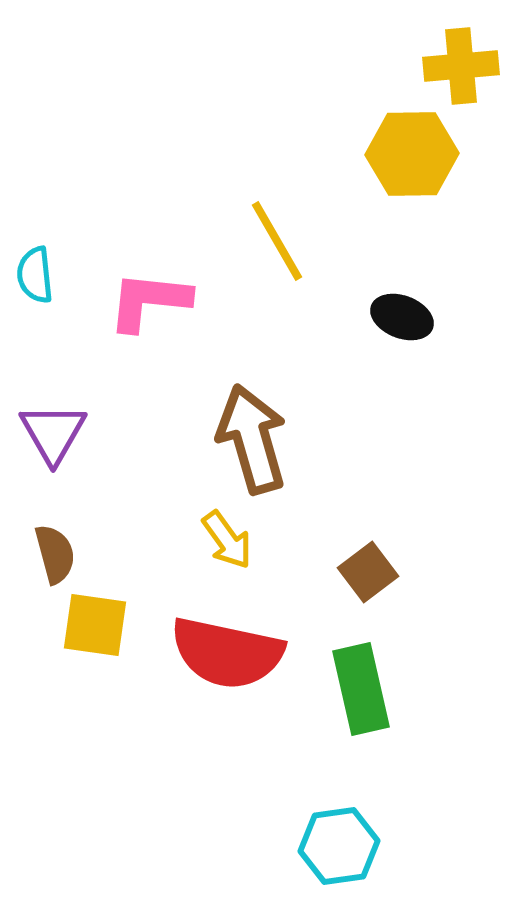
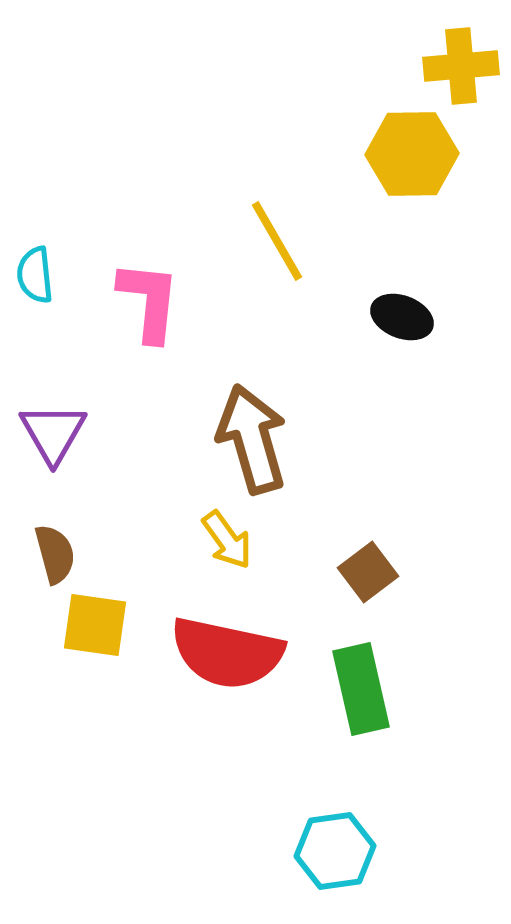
pink L-shape: rotated 90 degrees clockwise
cyan hexagon: moved 4 px left, 5 px down
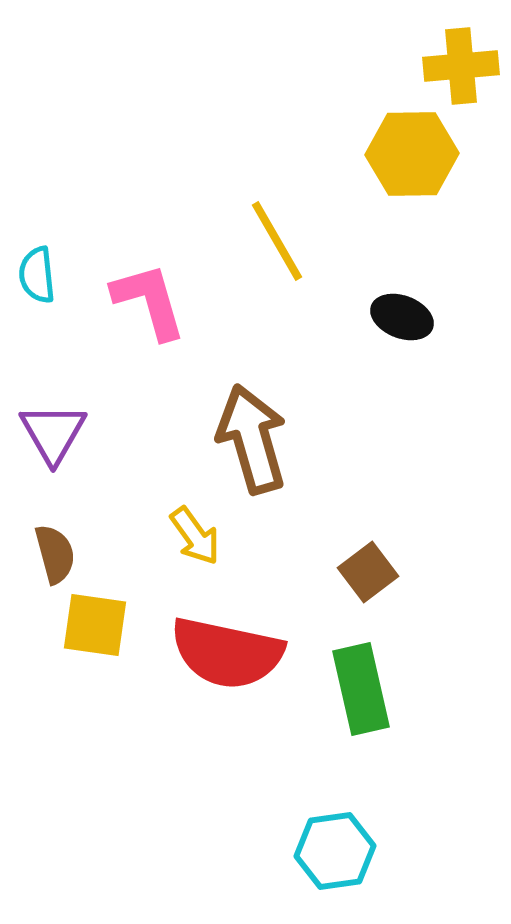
cyan semicircle: moved 2 px right
pink L-shape: rotated 22 degrees counterclockwise
yellow arrow: moved 32 px left, 4 px up
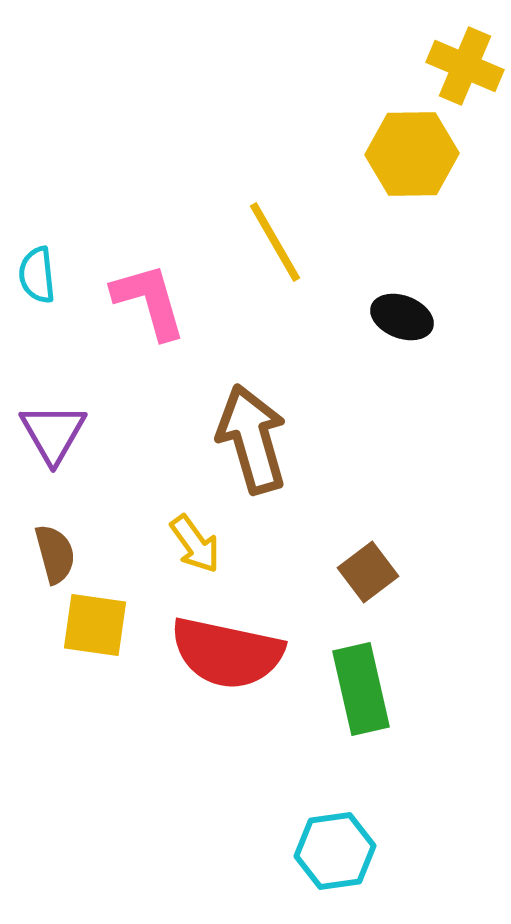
yellow cross: moved 4 px right; rotated 28 degrees clockwise
yellow line: moved 2 px left, 1 px down
yellow arrow: moved 8 px down
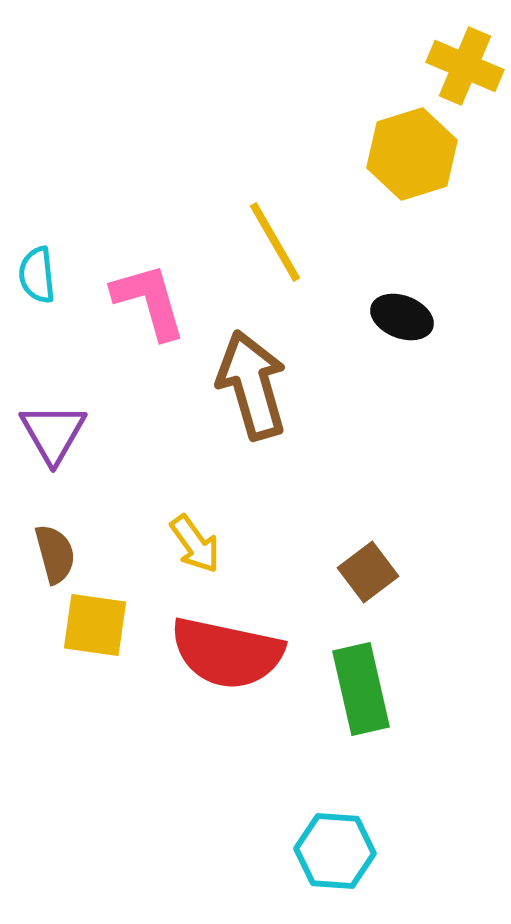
yellow hexagon: rotated 16 degrees counterclockwise
brown arrow: moved 54 px up
cyan hexagon: rotated 12 degrees clockwise
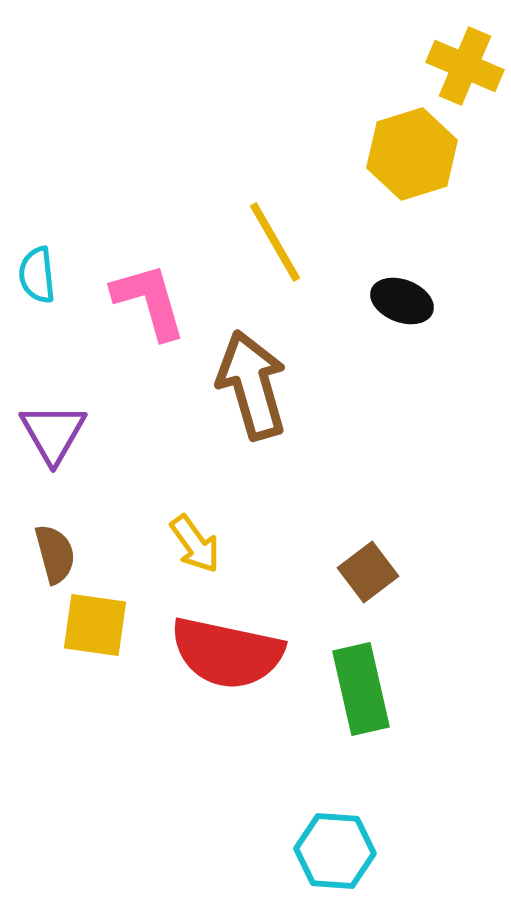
black ellipse: moved 16 px up
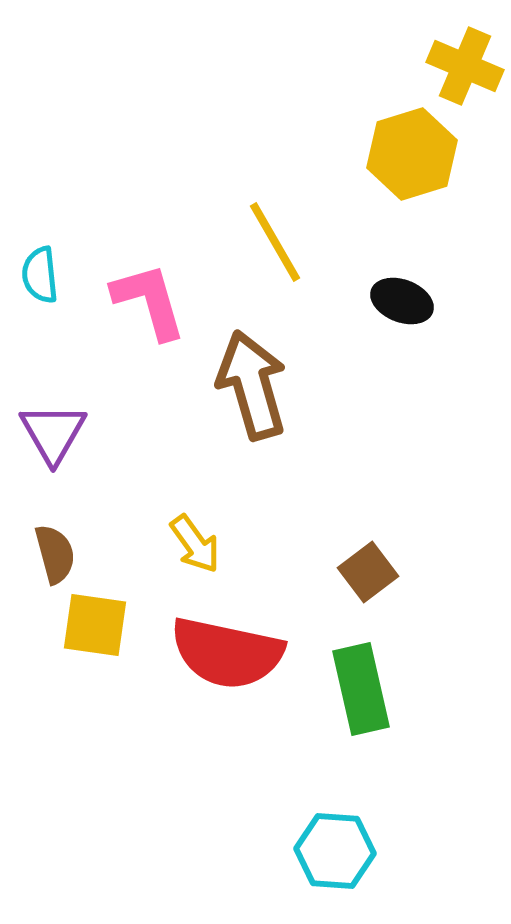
cyan semicircle: moved 3 px right
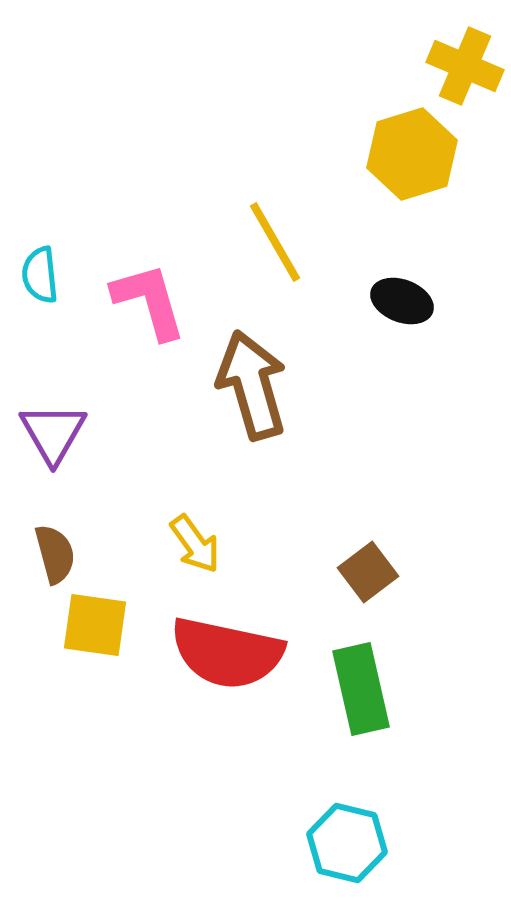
cyan hexagon: moved 12 px right, 8 px up; rotated 10 degrees clockwise
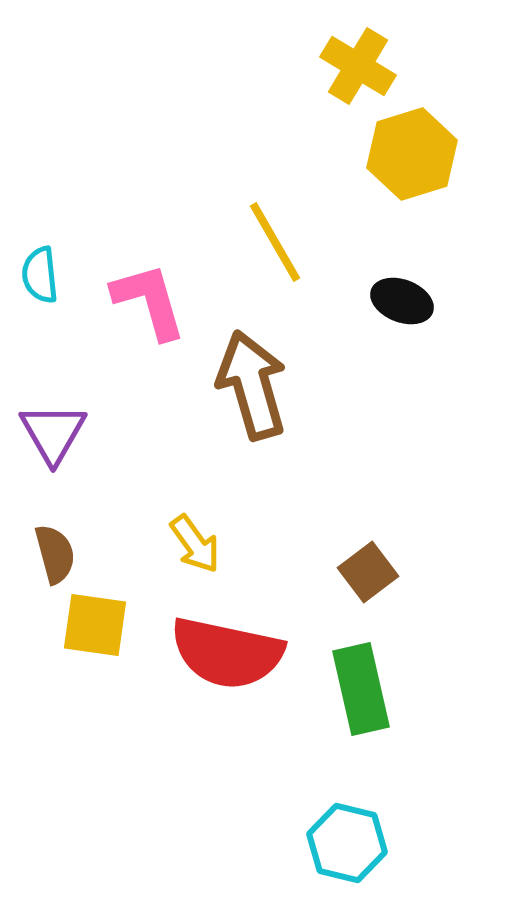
yellow cross: moved 107 px left; rotated 8 degrees clockwise
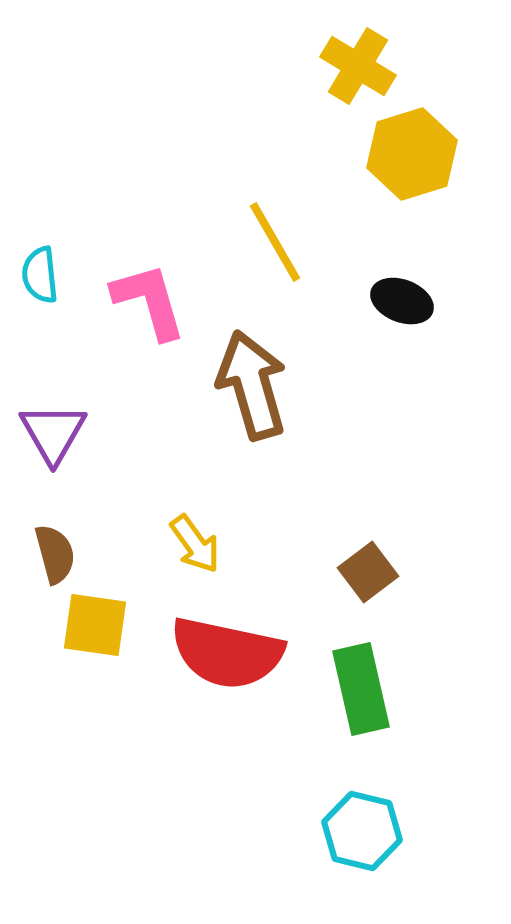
cyan hexagon: moved 15 px right, 12 px up
